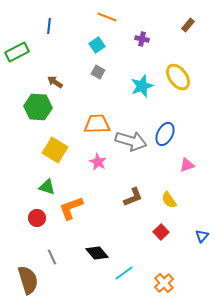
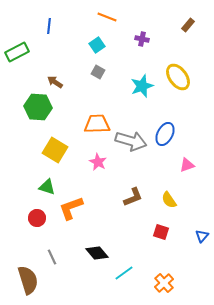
red square: rotated 28 degrees counterclockwise
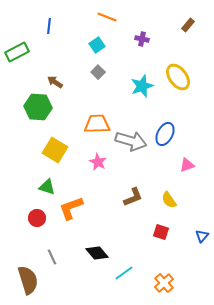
gray square: rotated 16 degrees clockwise
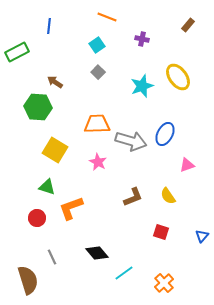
yellow semicircle: moved 1 px left, 4 px up
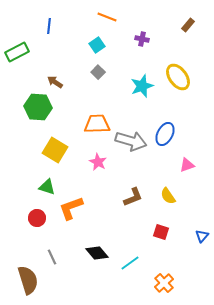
cyan line: moved 6 px right, 10 px up
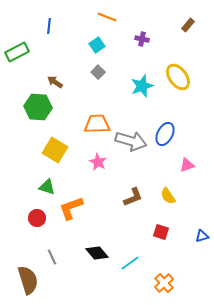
blue triangle: rotated 32 degrees clockwise
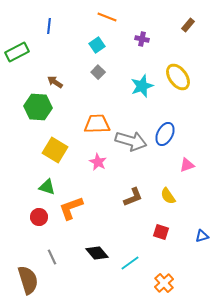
red circle: moved 2 px right, 1 px up
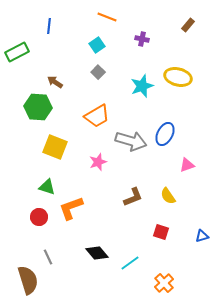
yellow ellipse: rotated 40 degrees counterclockwise
orange trapezoid: moved 8 px up; rotated 152 degrees clockwise
yellow square: moved 3 px up; rotated 10 degrees counterclockwise
pink star: rotated 24 degrees clockwise
gray line: moved 4 px left
